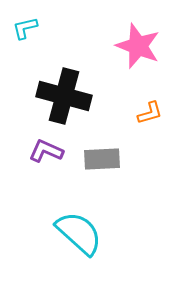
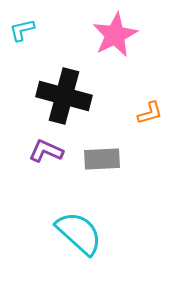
cyan L-shape: moved 3 px left, 2 px down
pink star: moved 23 px left, 11 px up; rotated 24 degrees clockwise
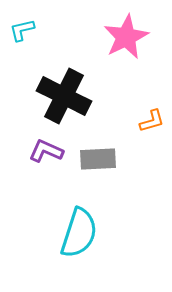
pink star: moved 11 px right, 2 px down
black cross: rotated 12 degrees clockwise
orange L-shape: moved 2 px right, 8 px down
gray rectangle: moved 4 px left
cyan semicircle: rotated 66 degrees clockwise
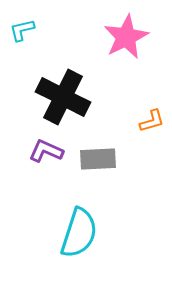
black cross: moved 1 px left, 1 px down
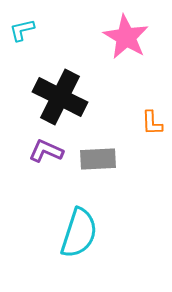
pink star: rotated 15 degrees counterclockwise
black cross: moved 3 px left
orange L-shape: moved 2 px down; rotated 104 degrees clockwise
